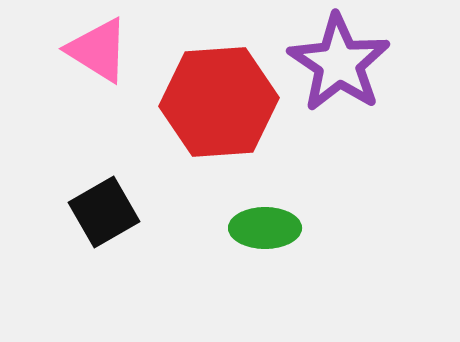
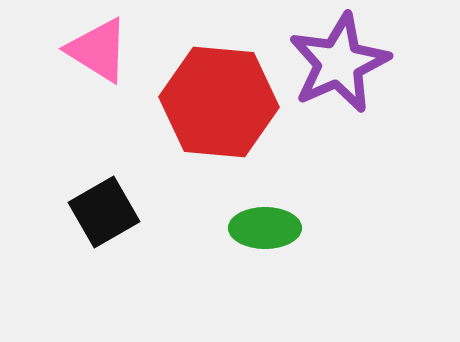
purple star: rotated 14 degrees clockwise
red hexagon: rotated 9 degrees clockwise
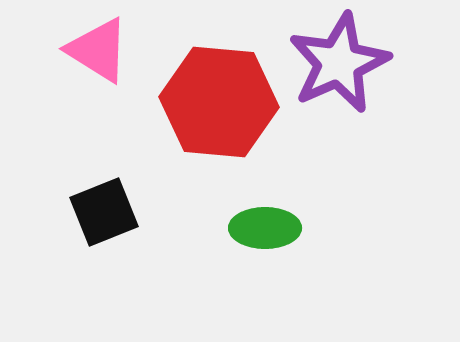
black square: rotated 8 degrees clockwise
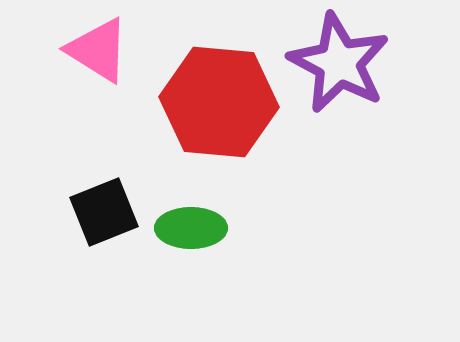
purple star: rotated 20 degrees counterclockwise
green ellipse: moved 74 px left
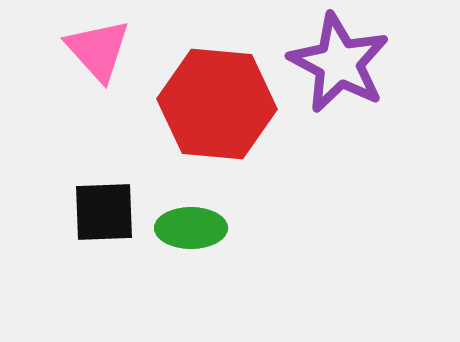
pink triangle: rotated 16 degrees clockwise
red hexagon: moved 2 px left, 2 px down
black square: rotated 20 degrees clockwise
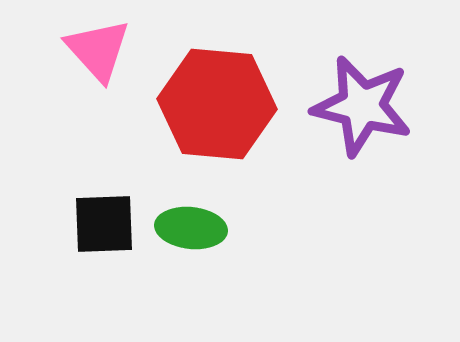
purple star: moved 23 px right, 43 px down; rotated 14 degrees counterclockwise
black square: moved 12 px down
green ellipse: rotated 6 degrees clockwise
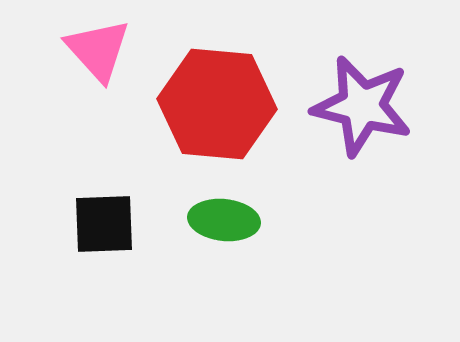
green ellipse: moved 33 px right, 8 px up
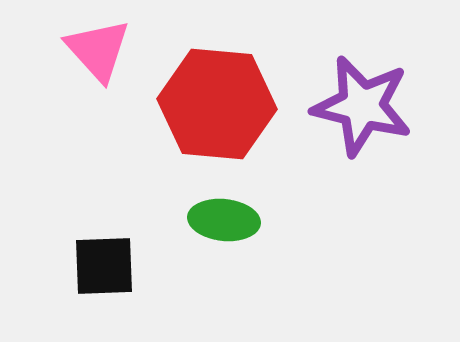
black square: moved 42 px down
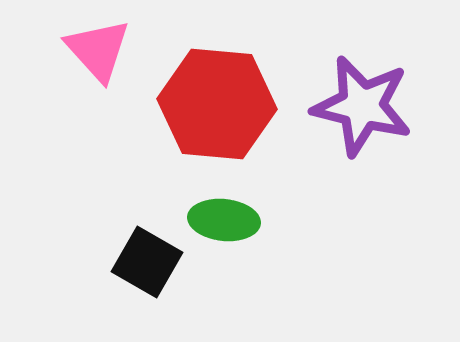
black square: moved 43 px right, 4 px up; rotated 32 degrees clockwise
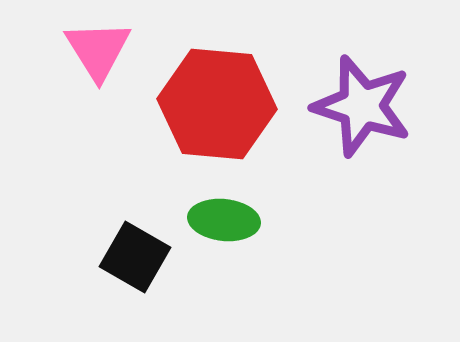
pink triangle: rotated 10 degrees clockwise
purple star: rotated 4 degrees clockwise
black square: moved 12 px left, 5 px up
